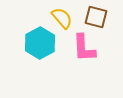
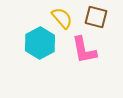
pink L-shape: moved 2 px down; rotated 8 degrees counterclockwise
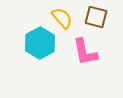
pink L-shape: moved 1 px right, 2 px down
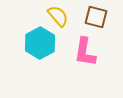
yellow semicircle: moved 4 px left, 2 px up
pink L-shape: rotated 20 degrees clockwise
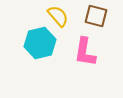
brown square: moved 1 px up
cyan hexagon: rotated 16 degrees clockwise
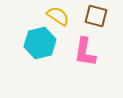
yellow semicircle: rotated 15 degrees counterclockwise
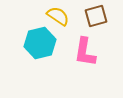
brown square: rotated 30 degrees counterclockwise
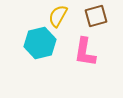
yellow semicircle: rotated 95 degrees counterclockwise
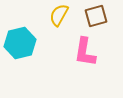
yellow semicircle: moved 1 px right, 1 px up
cyan hexagon: moved 20 px left
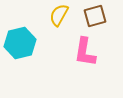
brown square: moved 1 px left
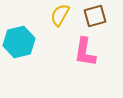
yellow semicircle: moved 1 px right
cyan hexagon: moved 1 px left, 1 px up
